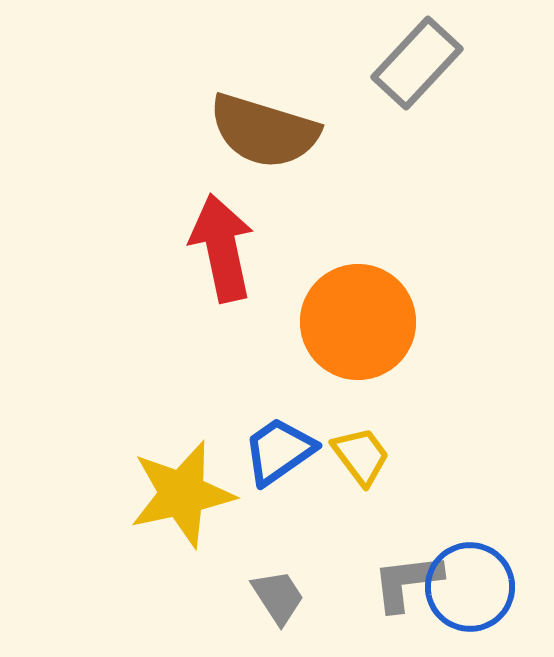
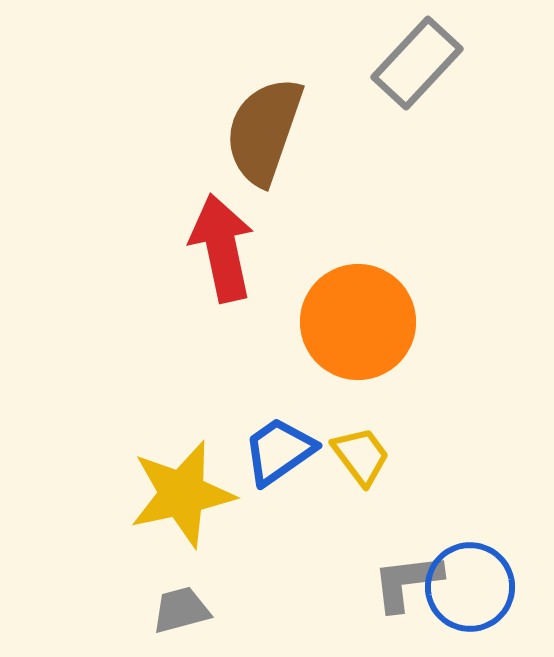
brown semicircle: rotated 92 degrees clockwise
gray trapezoid: moved 97 px left, 13 px down; rotated 72 degrees counterclockwise
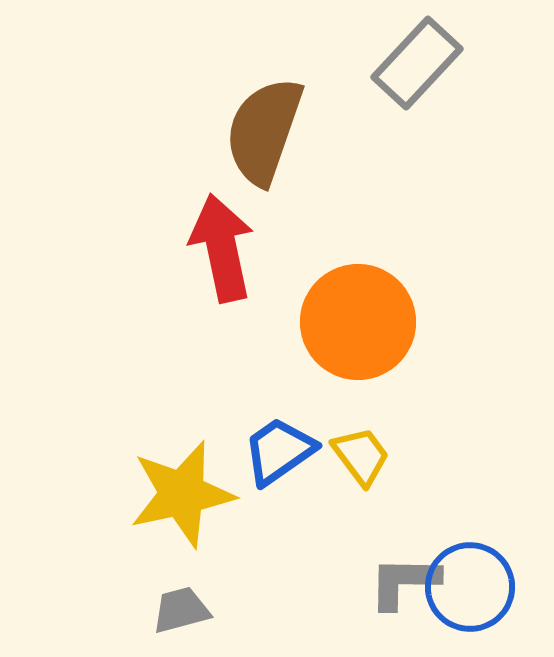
gray L-shape: moved 3 px left; rotated 8 degrees clockwise
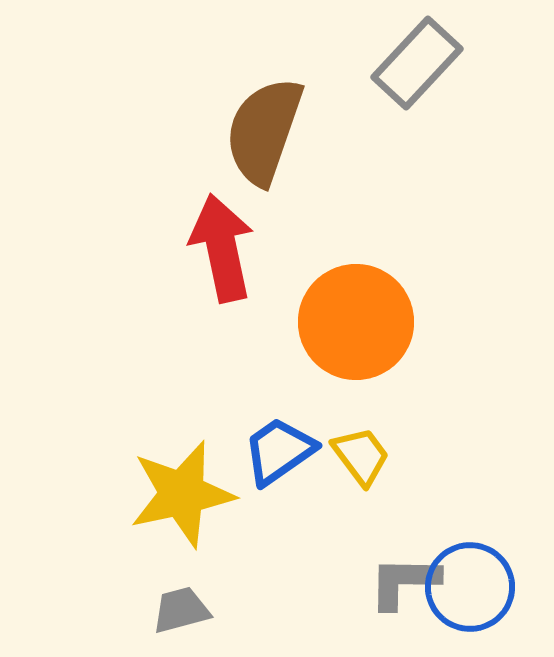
orange circle: moved 2 px left
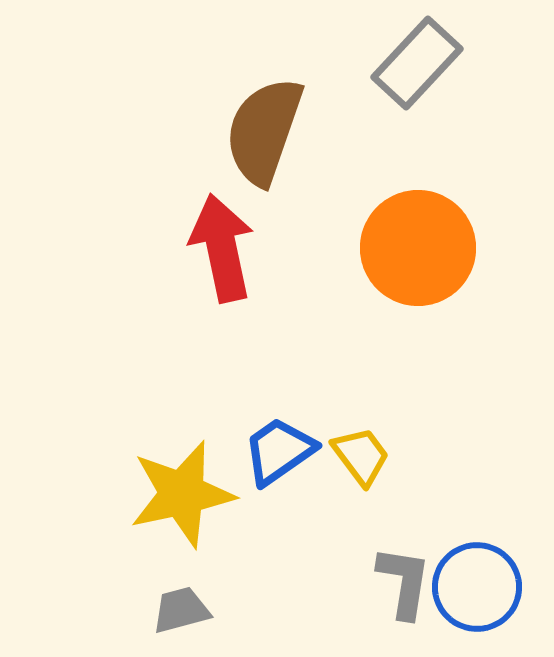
orange circle: moved 62 px right, 74 px up
gray L-shape: rotated 98 degrees clockwise
blue circle: moved 7 px right
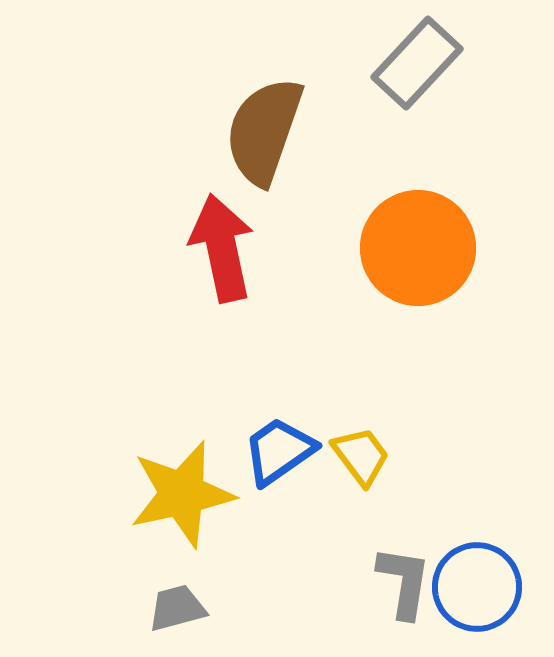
gray trapezoid: moved 4 px left, 2 px up
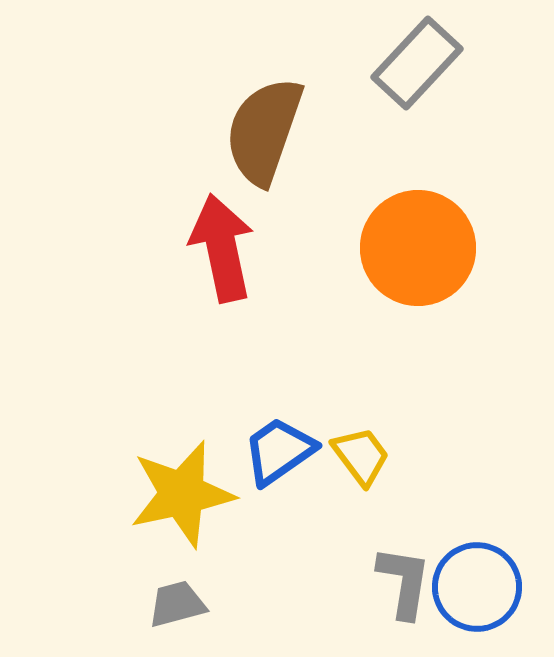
gray trapezoid: moved 4 px up
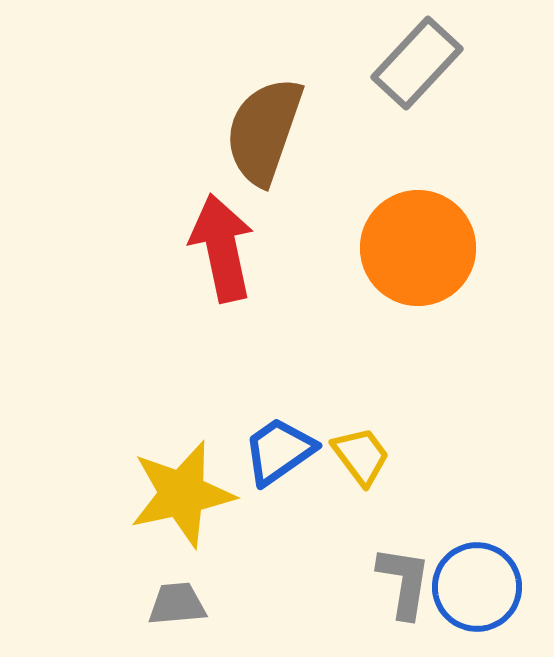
gray trapezoid: rotated 10 degrees clockwise
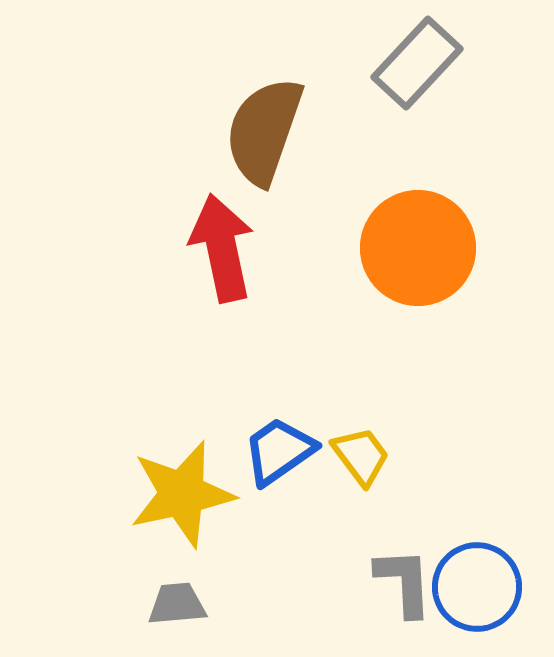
gray L-shape: rotated 12 degrees counterclockwise
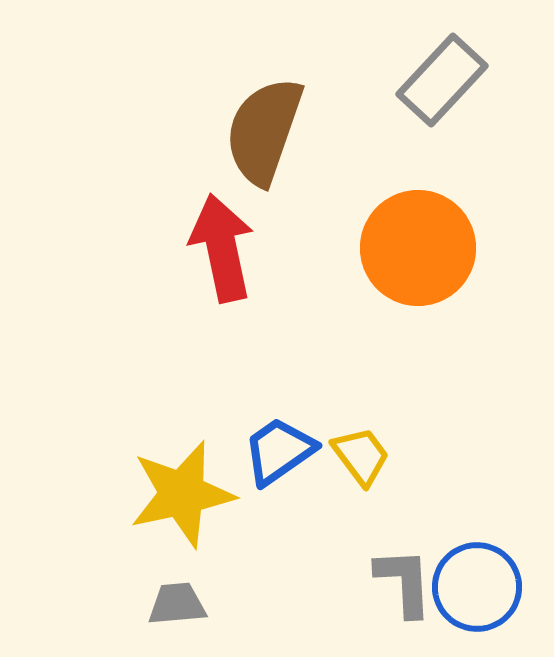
gray rectangle: moved 25 px right, 17 px down
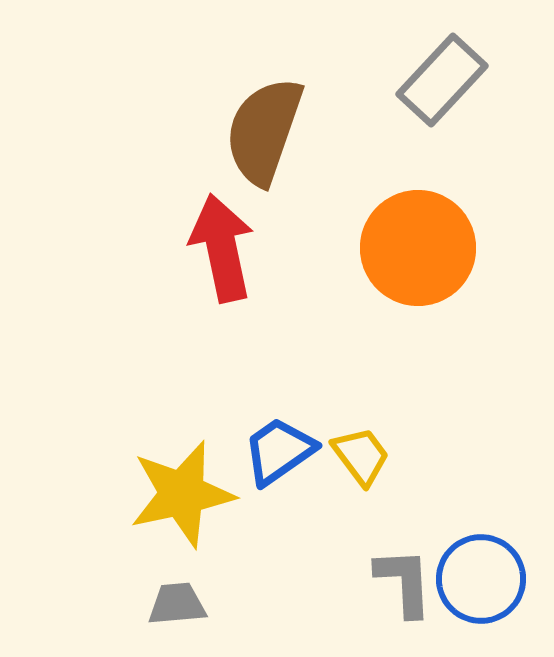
blue circle: moved 4 px right, 8 px up
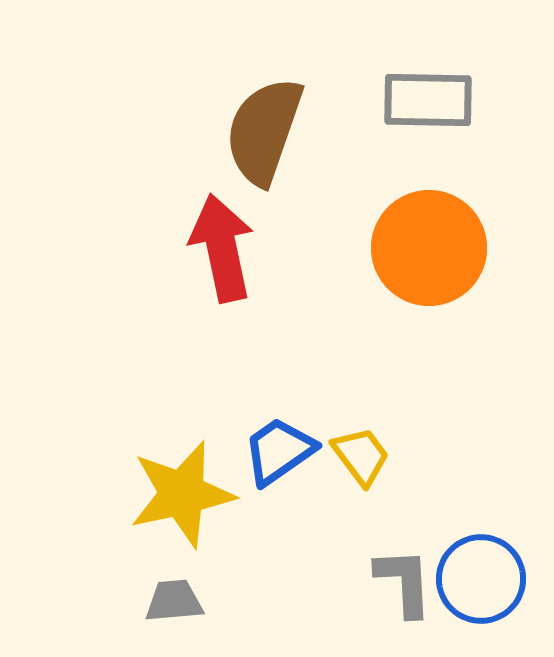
gray rectangle: moved 14 px left, 20 px down; rotated 48 degrees clockwise
orange circle: moved 11 px right
gray trapezoid: moved 3 px left, 3 px up
